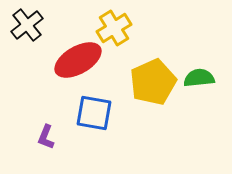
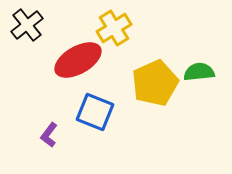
green semicircle: moved 6 px up
yellow pentagon: moved 2 px right, 1 px down
blue square: moved 1 px right, 1 px up; rotated 12 degrees clockwise
purple L-shape: moved 3 px right, 2 px up; rotated 15 degrees clockwise
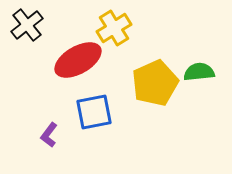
blue square: moved 1 px left; rotated 33 degrees counterclockwise
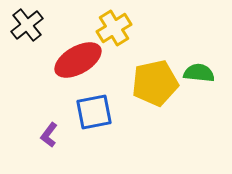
green semicircle: moved 1 px down; rotated 12 degrees clockwise
yellow pentagon: rotated 12 degrees clockwise
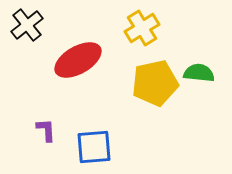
yellow cross: moved 28 px right
blue square: moved 35 px down; rotated 6 degrees clockwise
purple L-shape: moved 3 px left, 5 px up; rotated 140 degrees clockwise
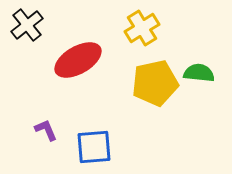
purple L-shape: rotated 20 degrees counterclockwise
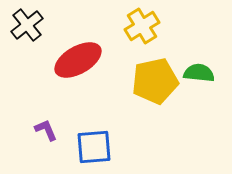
yellow cross: moved 2 px up
yellow pentagon: moved 2 px up
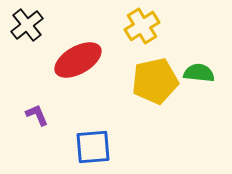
purple L-shape: moved 9 px left, 15 px up
blue square: moved 1 px left
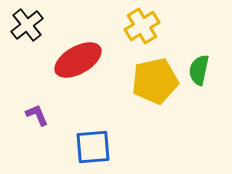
green semicircle: moved 3 px up; rotated 84 degrees counterclockwise
